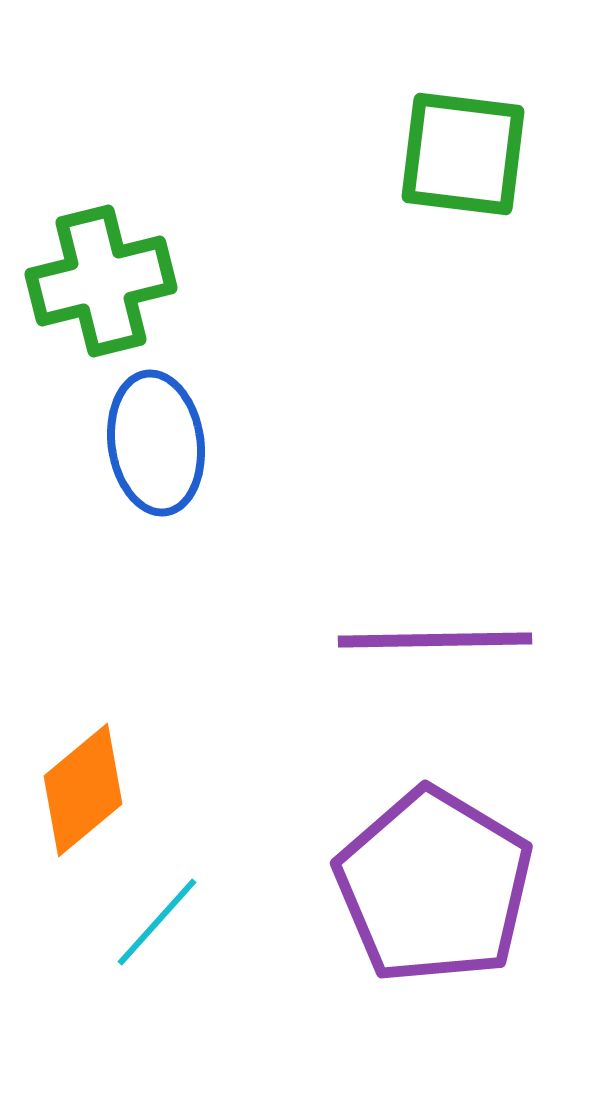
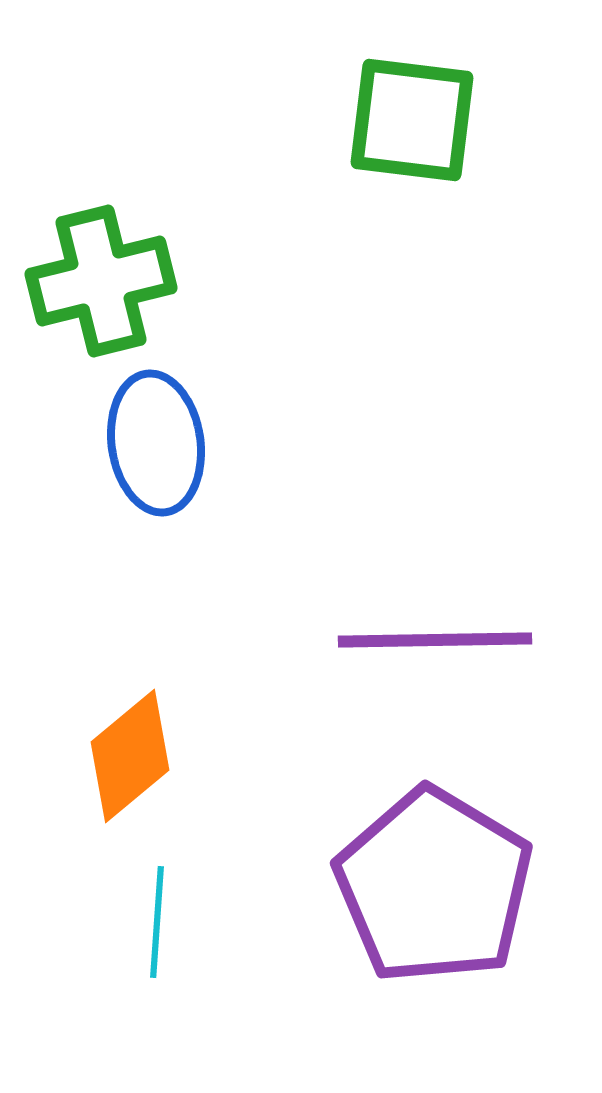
green square: moved 51 px left, 34 px up
orange diamond: moved 47 px right, 34 px up
cyan line: rotated 38 degrees counterclockwise
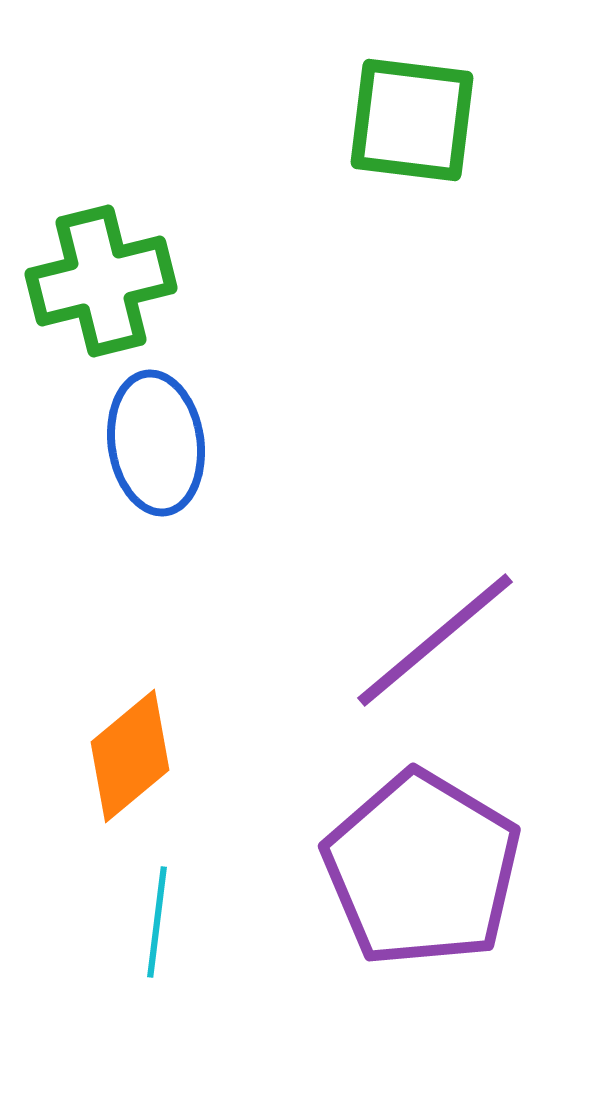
purple line: rotated 39 degrees counterclockwise
purple pentagon: moved 12 px left, 17 px up
cyan line: rotated 3 degrees clockwise
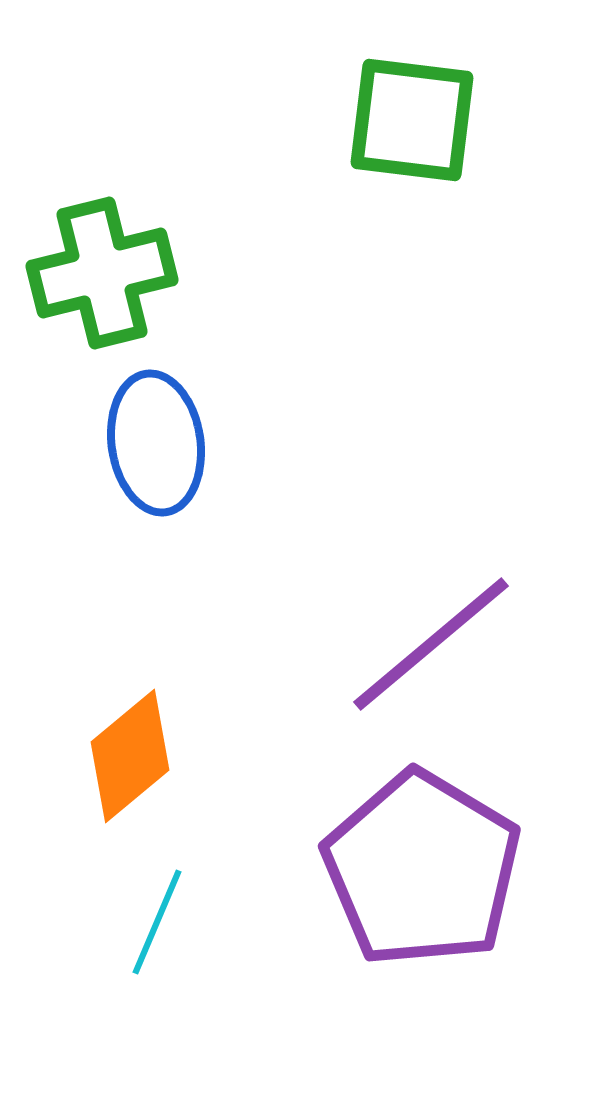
green cross: moved 1 px right, 8 px up
purple line: moved 4 px left, 4 px down
cyan line: rotated 16 degrees clockwise
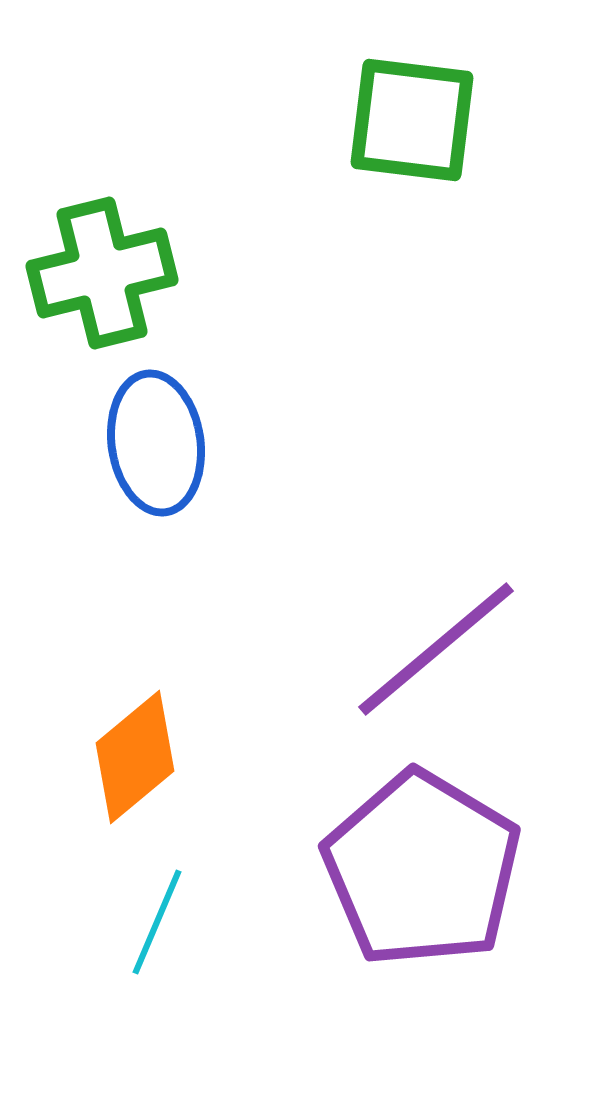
purple line: moved 5 px right, 5 px down
orange diamond: moved 5 px right, 1 px down
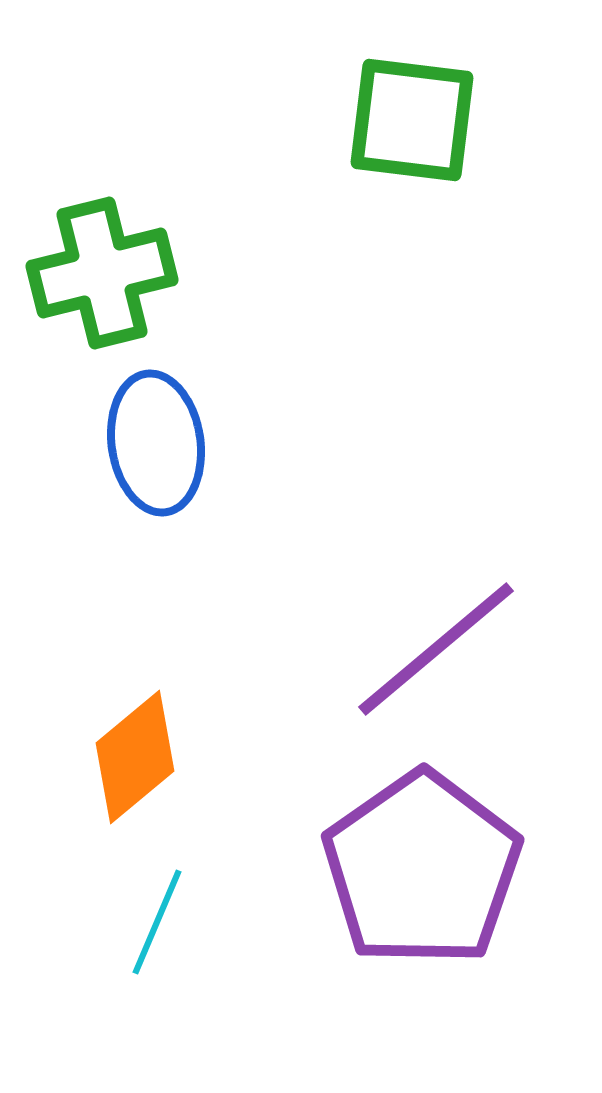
purple pentagon: rotated 6 degrees clockwise
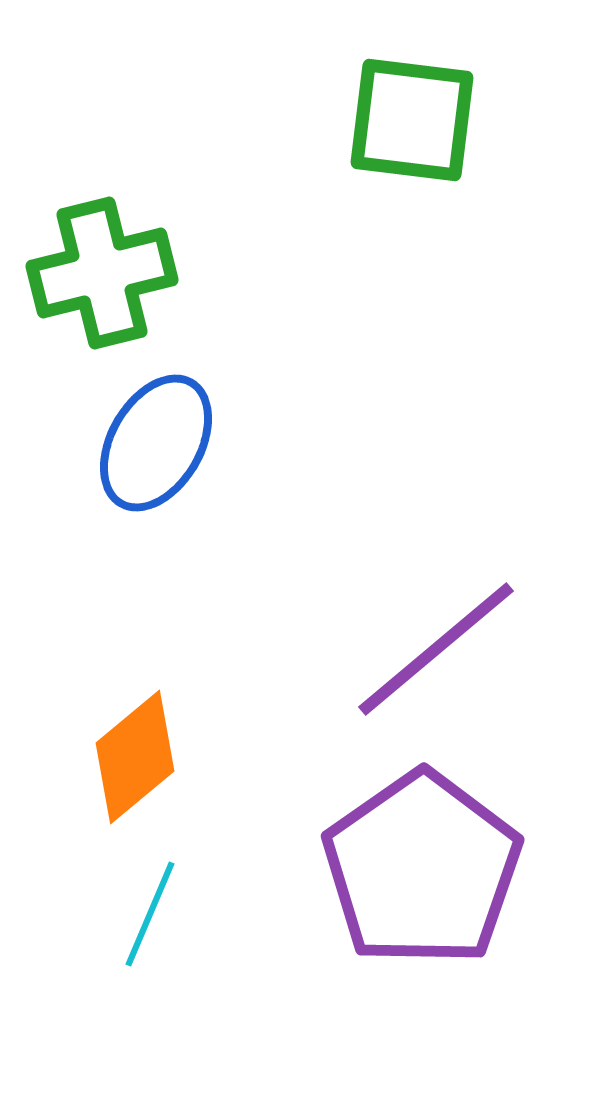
blue ellipse: rotated 38 degrees clockwise
cyan line: moved 7 px left, 8 px up
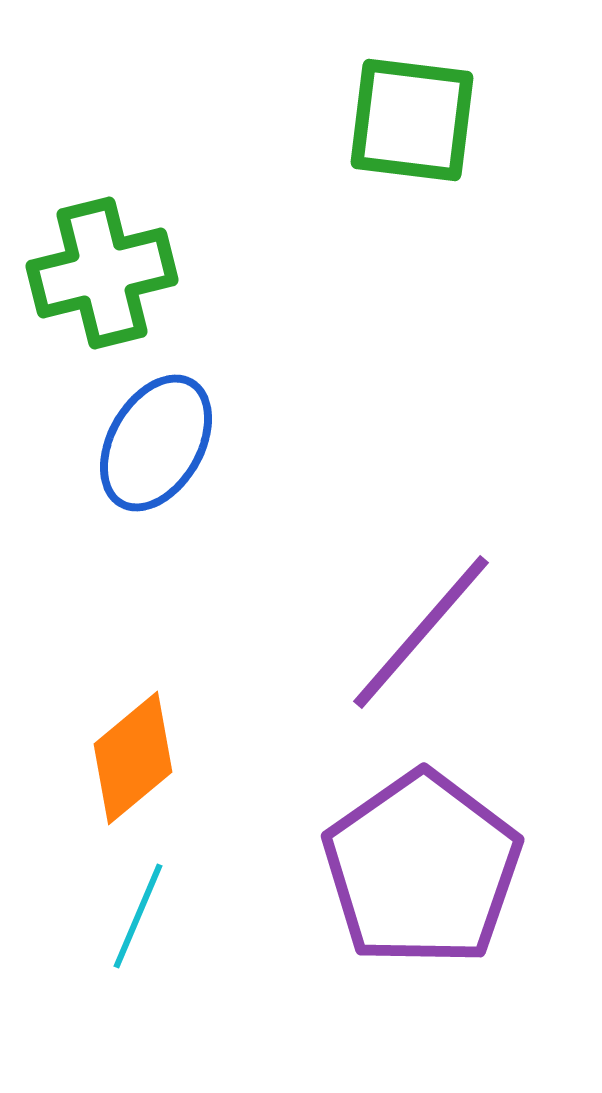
purple line: moved 15 px left, 17 px up; rotated 9 degrees counterclockwise
orange diamond: moved 2 px left, 1 px down
cyan line: moved 12 px left, 2 px down
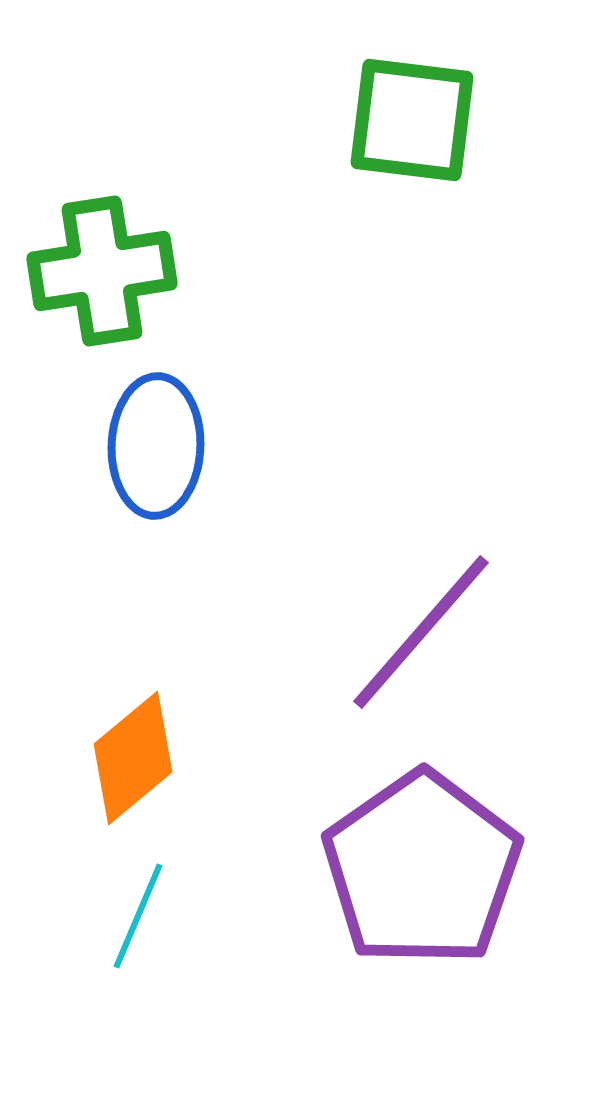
green cross: moved 2 px up; rotated 5 degrees clockwise
blue ellipse: moved 3 px down; rotated 28 degrees counterclockwise
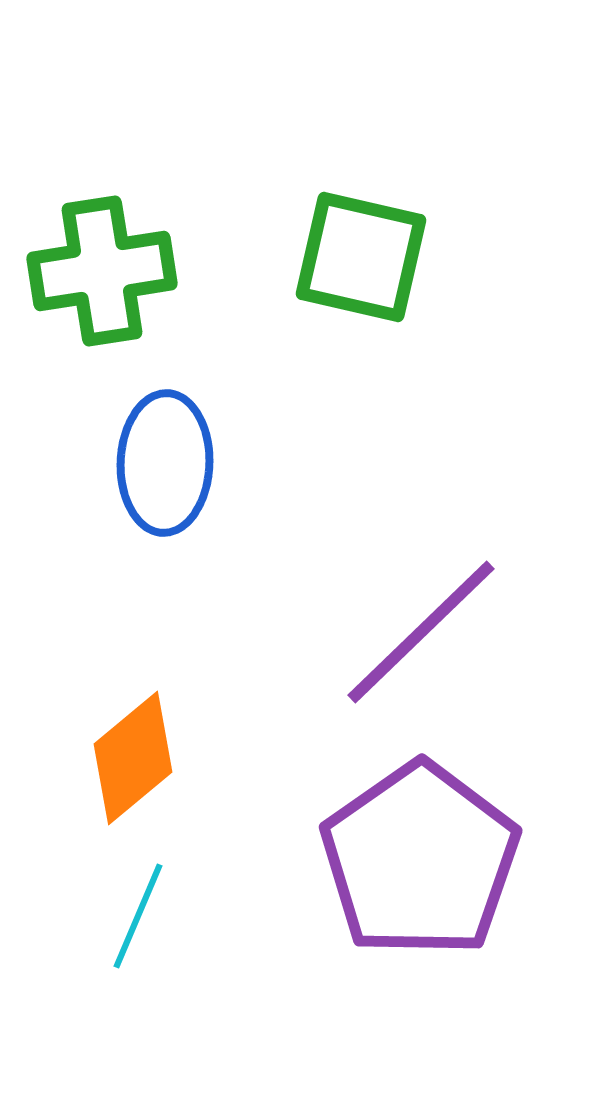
green square: moved 51 px left, 137 px down; rotated 6 degrees clockwise
blue ellipse: moved 9 px right, 17 px down
purple line: rotated 5 degrees clockwise
purple pentagon: moved 2 px left, 9 px up
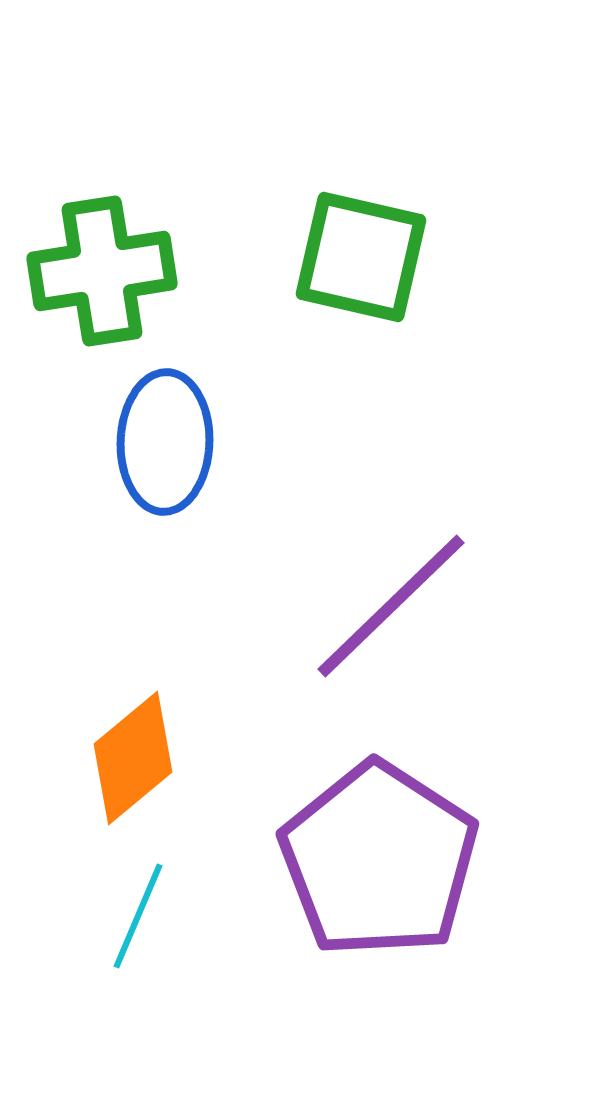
blue ellipse: moved 21 px up
purple line: moved 30 px left, 26 px up
purple pentagon: moved 41 px left; rotated 4 degrees counterclockwise
